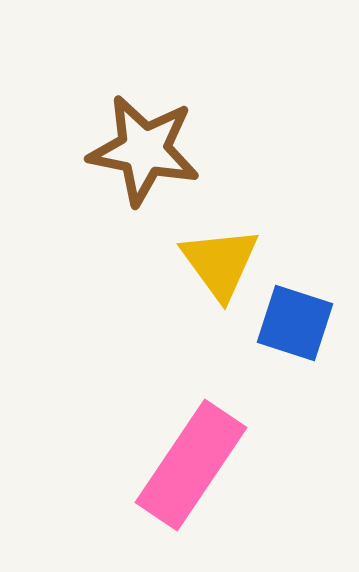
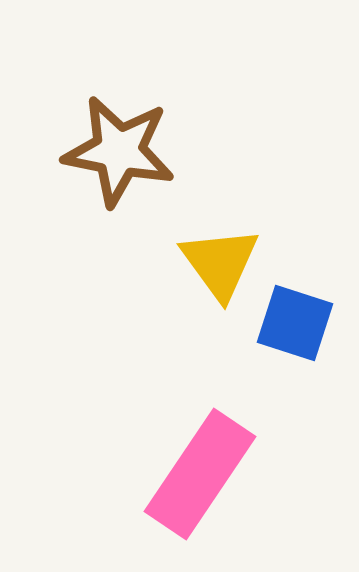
brown star: moved 25 px left, 1 px down
pink rectangle: moved 9 px right, 9 px down
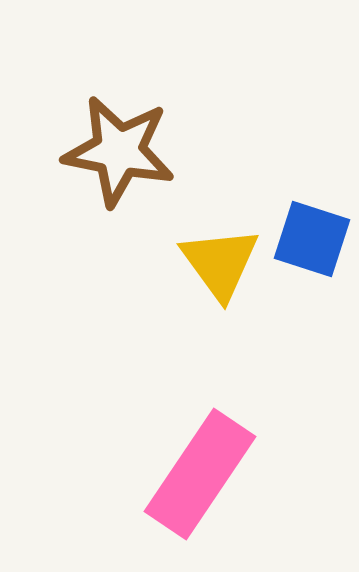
blue square: moved 17 px right, 84 px up
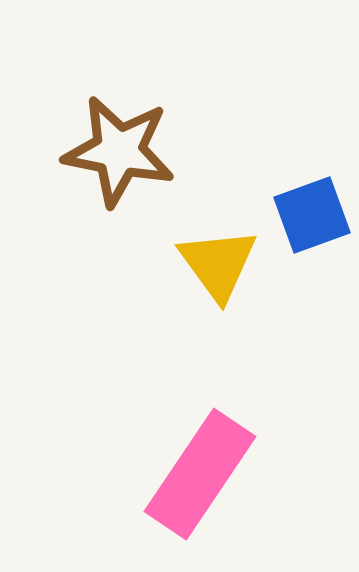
blue square: moved 24 px up; rotated 38 degrees counterclockwise
yellow triangle: moved 2 px left, 1 px down
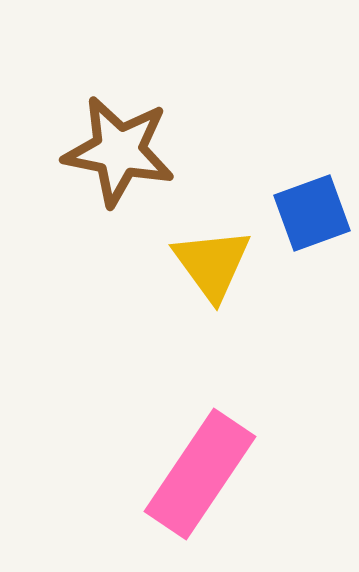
blue square: moved 2 px up
yellow triangle: moved 6 px left
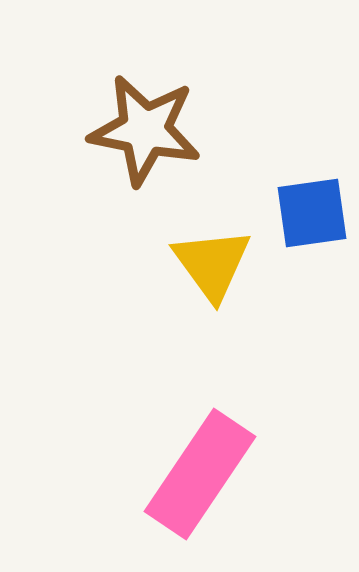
brown star: moved 26 px right, 21 px up
blue square: rotated 12 degrees clockwise
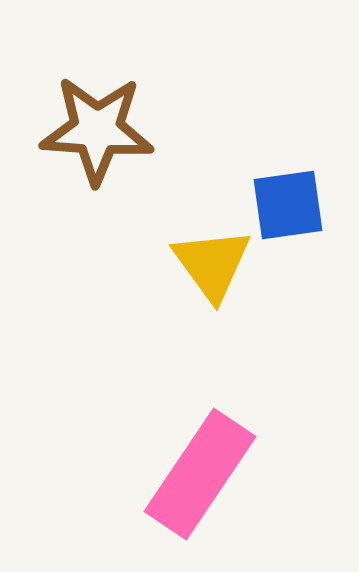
brown star: moved 48 px left; rotated 7 degrees counterclockwise
blue square: moved 24 px left, 8 px up
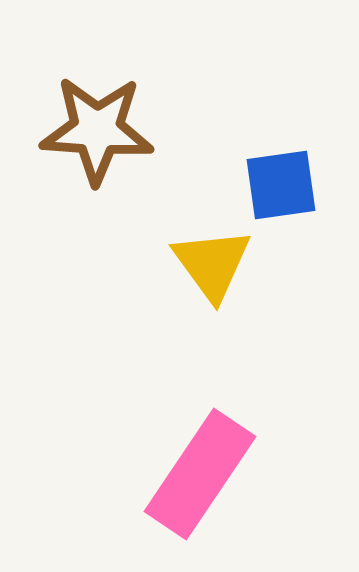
blue square: moved 7 px left, 20 px up
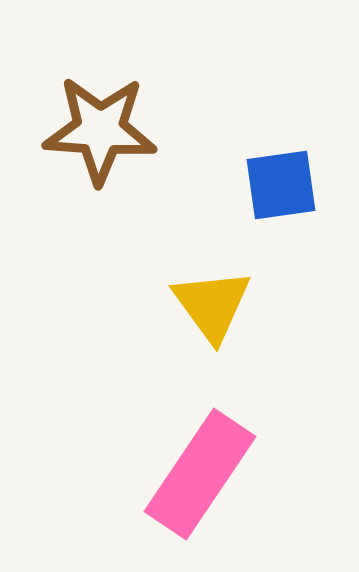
brown star: moved 3 px right
yellow triangle: moved 41 px down
